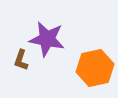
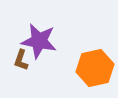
purple star: moved 8 px left, 2 px down
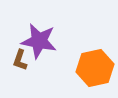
brown L-shape: moved 1 px left
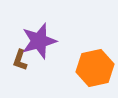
purple star: rotated 27 degrees counterclockwise
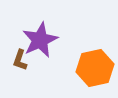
purple star: moved 1 px right, 1 px up; rotated 9 degrees counterclockwise
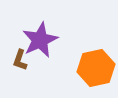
orange hexagon: moved 1 px right
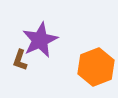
orange hexagon: moved 1 px up; rotated 9 degrees counterclockwise
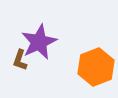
purple star: moved 1 px left, 2 px down
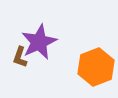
brown L-shape: moved 3 px up
